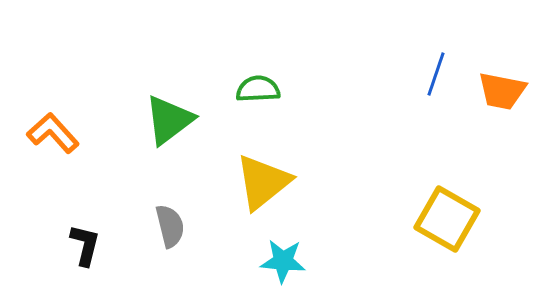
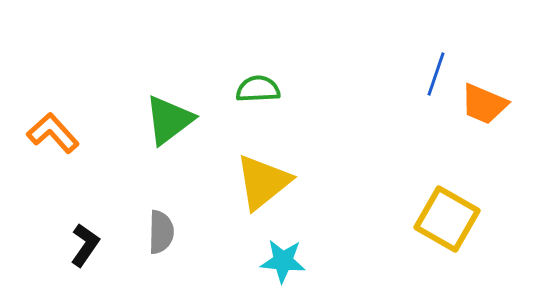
orange trapezoid: moved 18 px left, 13 px down; rotated 12 degrees clockwise
gray semicircle: moved 9 px left, 6 px down; rotated 15 degrees clockwise
black L-shape: rotated 21 degrees clockwise
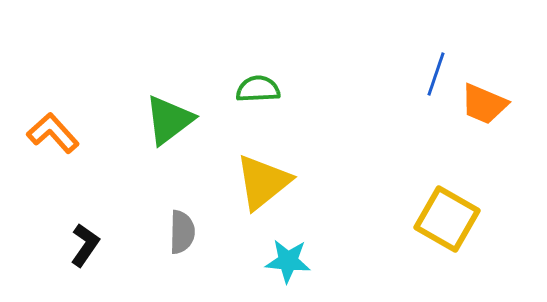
gray semicircle: moved 21 px right
cyan star: moved 5 px right
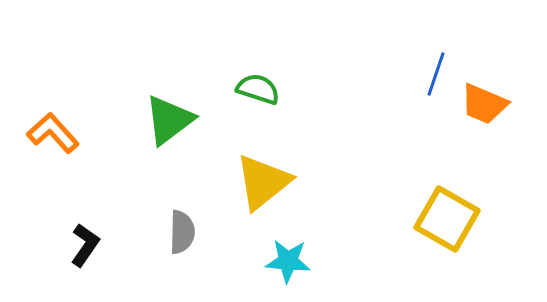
green semicircle: rotated 21 degrees clockwise
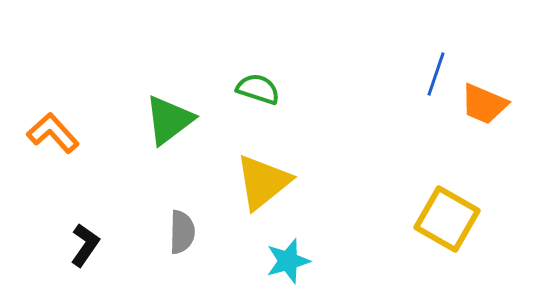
cyan star: rotated 21 degrees counterclockwise
